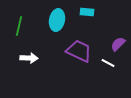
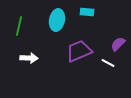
purple trapezoid: rotated 48 degrees counterclockwise
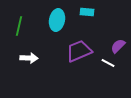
purple semicircle: moved 2 px down
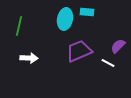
cyan ellipse: moved 8 px right, 1 px up
